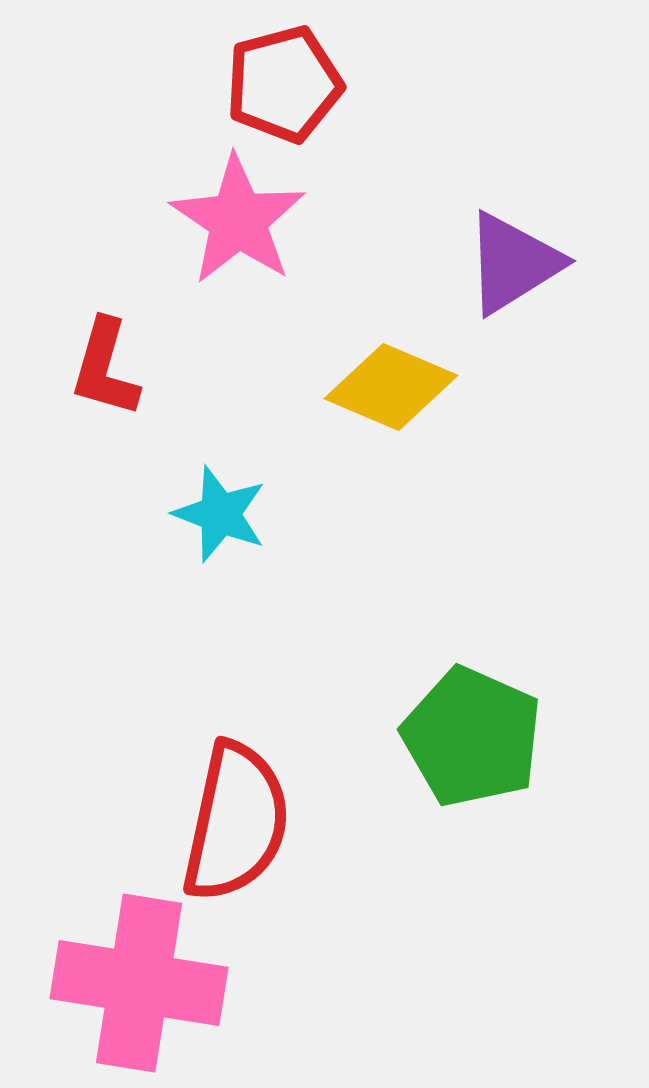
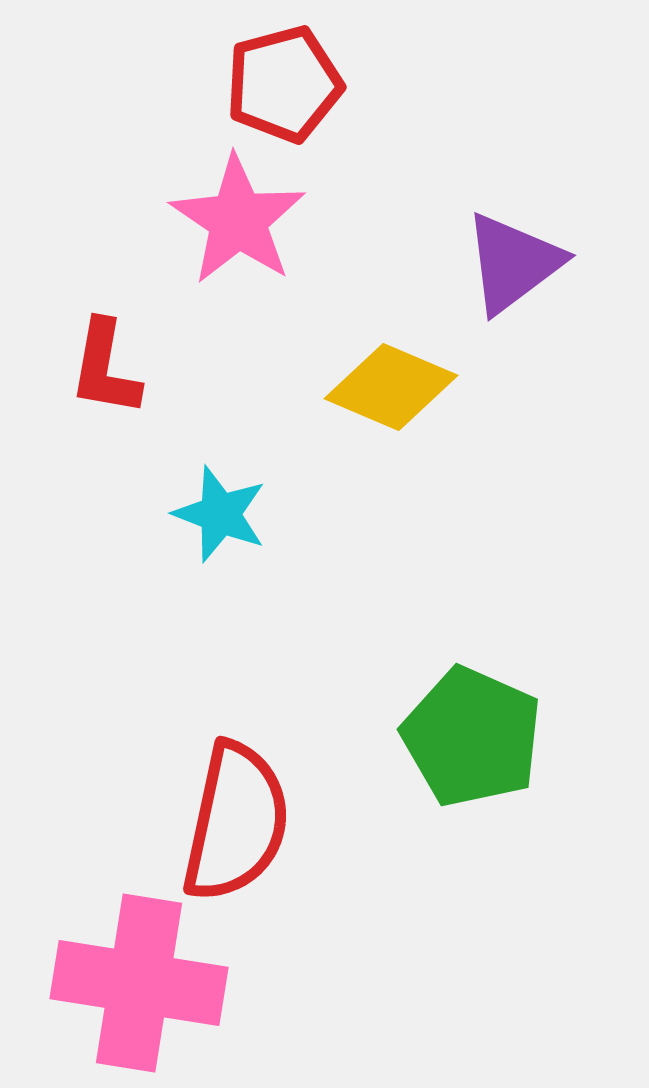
purple triangle: rotated 5 degrees counterclockwise
red L-shape: rotated 6 degrees counterclockwise
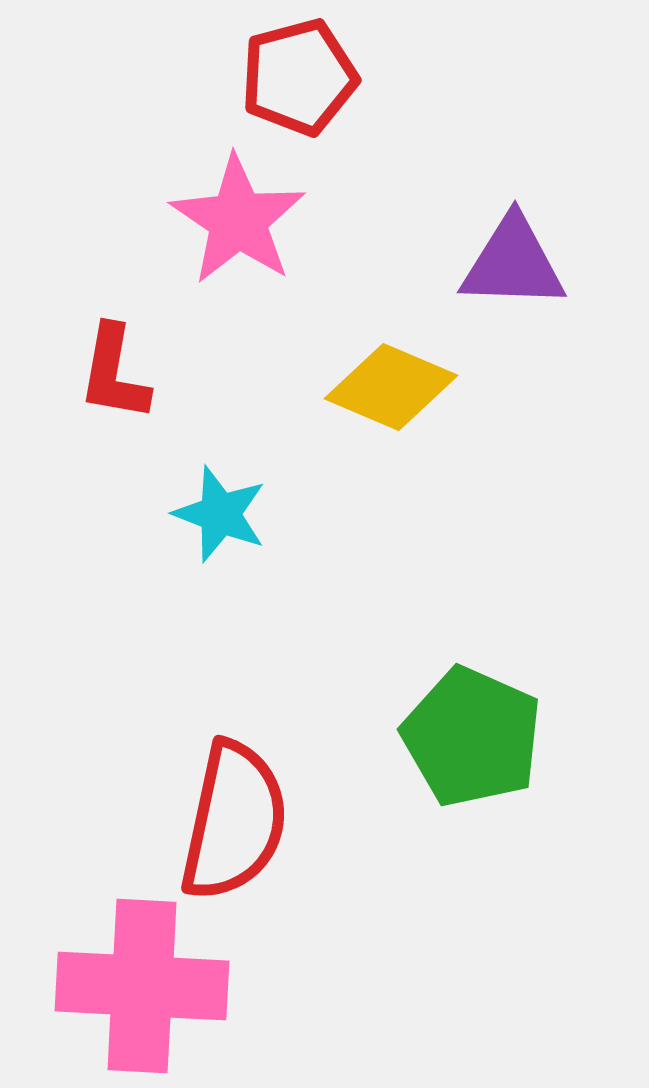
red pentagon: moved 15 px right, 7 px up
purple triangle: rotated 39 degrees clockwise
red L-shape: moved 9 px right, 5 px down
red semicircle: moved 2 px left, 1 px up
pink cross: moved 3 px right, 3 px down; rotated 6 degrees counterclockwise
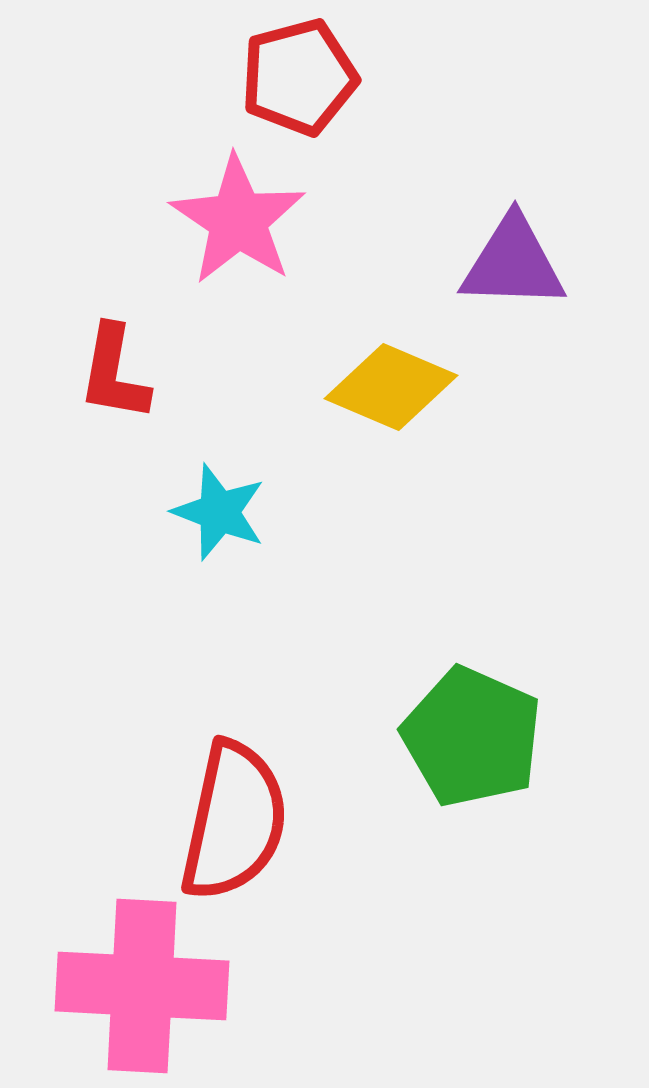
cyan star: moved 1 px left, 2 px up
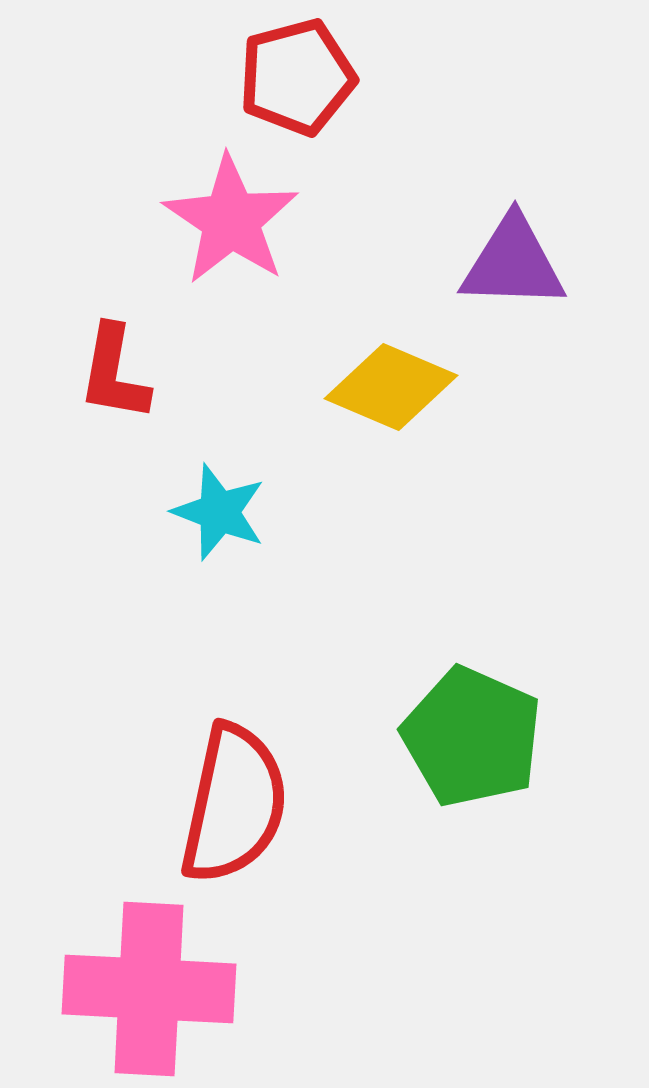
red pentagon: moved 2 px left
pink star: moved 7 px left
red semicircle: moved 17 px up
pink cross: moved 7 px right, 3 px down
